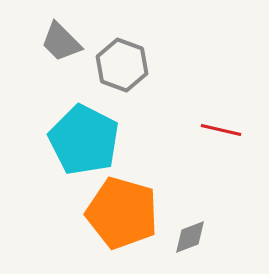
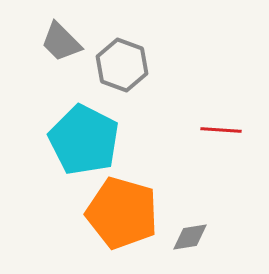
red line: rotated 9 degrees counterclockwise
gray diamond: rotated 12 degrees clockwise
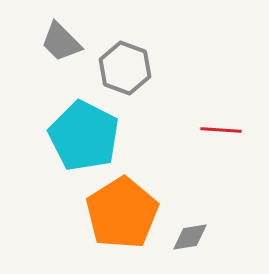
gray hexagon: moved 3 px right, 3 px down
cyan pentagon: moved 4 px up
orange pentagon: rotated 24 degrees clockwise
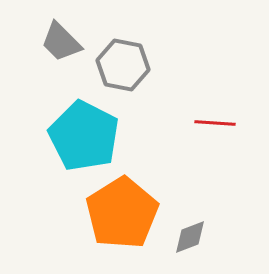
gray hexagon: moved 2 px left, 3 px up; rotated 9 degrees counterclockwise
red line: moved 6 px left, 7 px up
gray diamond: rotated 12 degrees counterclockwise
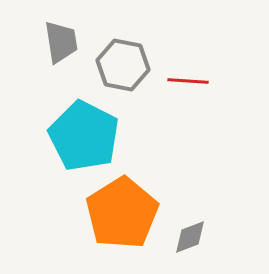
gray trapezoid: rotated 144 degrees counterclockwise
red line: moved 27 px left, 42 px up
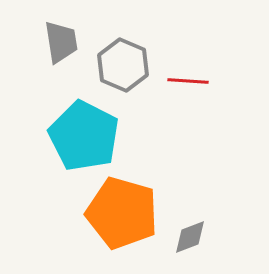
gray hexagon: rotated 12 degrees clockwise
orange pentagon: rotated 24 degrees counterclockwise
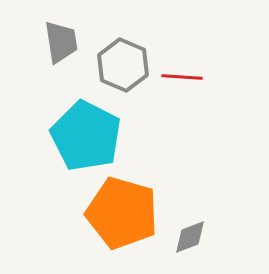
red line: moved 6 px left, 4 px up
cyan pentagon: moved 2 px right
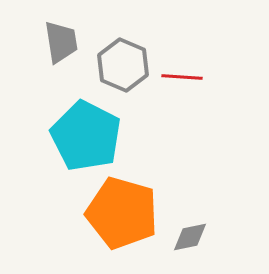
gray diamond: rotated 9 degrees clockwise
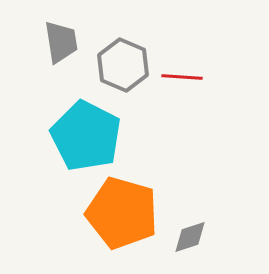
gray diamond: rotated 6 degrees counterclockwise
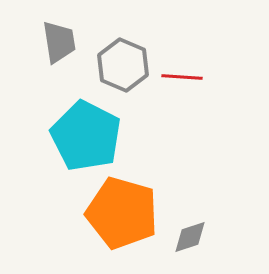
gray trapezoid: moved 2 px left
